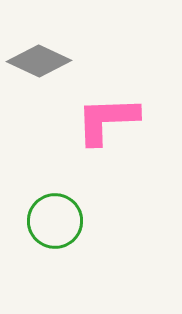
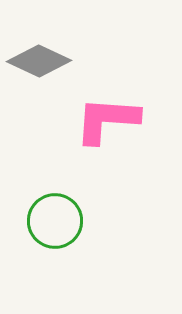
pink L-shape: rotated 6 degrees clockwise
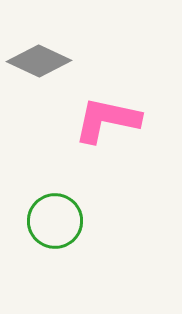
pink L-shape: rotated 8 degrees clockwise
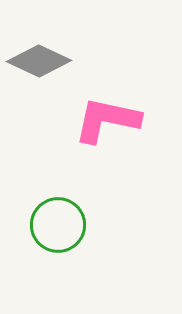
green circle: moved 3 px right, 4 px down
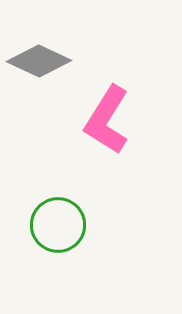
pink L-shape: rotated 70 degrees counterclockwise
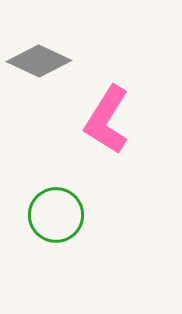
green circle: moved 2 px left, 10 px up
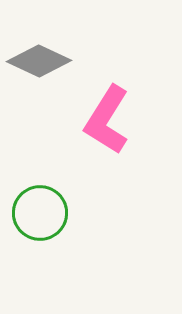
green circle: moved 16 px left, 2 px up
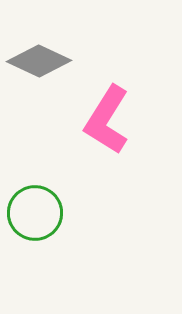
green circle: moved 5 px left
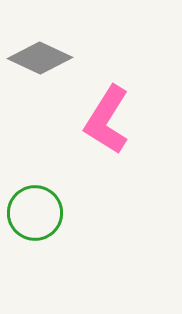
gray diamond: moved 1 px right, 3 px up
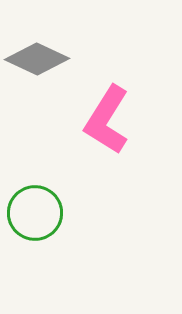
gray diamond: moved 3 px left, 1 px down
